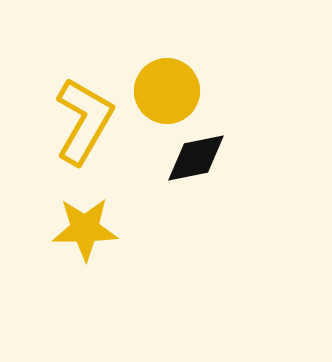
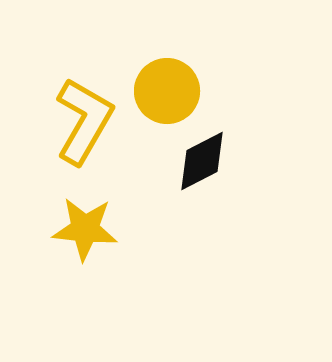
black diamond: moved 6 px right, 3 px down; rotated 16 degrees counterclockwise
yellow star: rotated 6 degrees clockwise
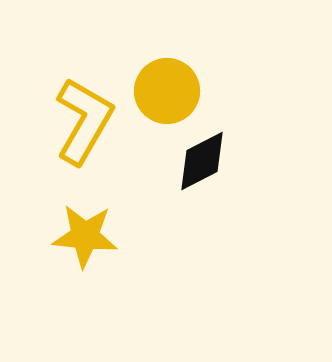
yellow star: moved 7 px down
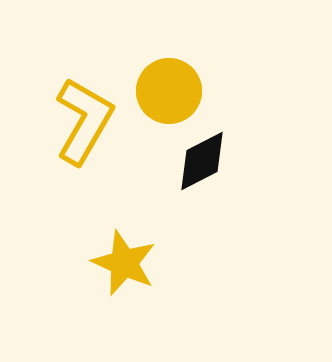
yellow circle: moved 2 px right
yellow star: moved 39 px right, 27 px down; rotated 18 degrees clockwise
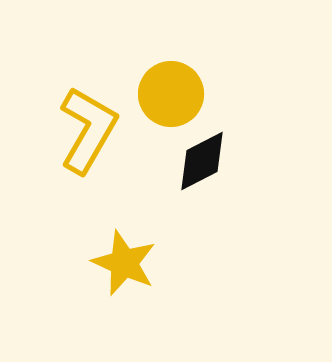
yellow circle: moved 2 px right, 3 px down
yellow L-shape: moved 4 px right, 9 px down
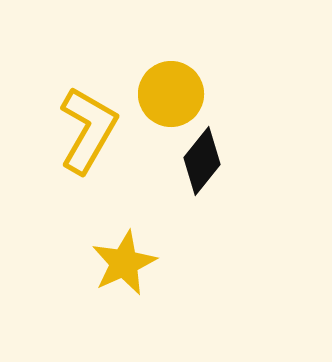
black diamond: rotated 24 degrees counterclockwise
yellow star: rotated 24 degrees clockwise
